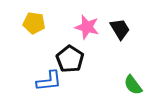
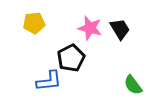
yellow pentagon: rotated 15 degrees counterclockwise
pink star: moved 3 px right, 1 px down
black pentagon: moved 1 px right, 1 px up; rotated 12 degrees clockwise
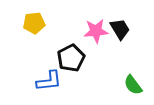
pink star: moved 6 px right, 3 px down; rotated 20 degrees counterclockwise
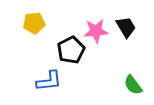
black trapezoid: moved 6 px right, 2 px up
black pentagon: moved 8 px up
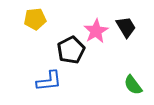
yellow pentagon: moved 1 px right, 4 px up
pink star: rotated 25 degrees counterclockwise
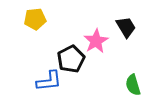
pink star: moved 10 px down
black pentagon: moved 9 px down
green semicircle: rotated 20 degrees clockwise
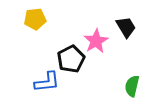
blue L-shape: moved 2 px left, 1 px down
green semicircle: moved 1 px left, 1 px down; rotated 30 degrees clockwise
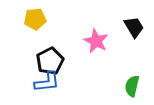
black trapezoid: moved 8 px right
pink star: rotated 15 degrees counterclockwise
black pentagon: moved 21 px left, 2 px down
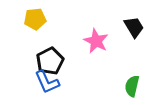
blue L-shape: rotated 72 degrees clockwise
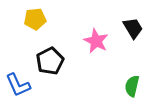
black trapezoid: moved 1 px left, 1 px down
blue L-shape: moved 29 px left, 3 px down
